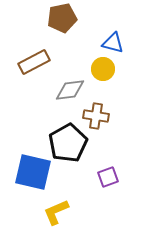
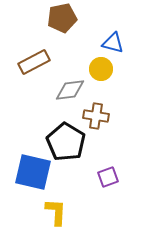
yellow circle: moved 2 px left
black pentagon: moved 2 px left, 1 px up; rotated 12 degrees counterclockwise
yellow L-shape: rotated 116 degrees clockwise
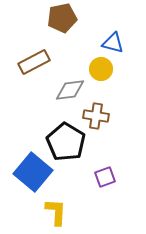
blue square: rotated 27 degrees clockwise
purple square: moved 3 px left
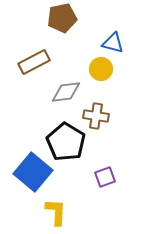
gray diamond: moved 4 px left, 2 px down
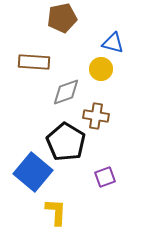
brown rectangle: rotated 32 degrees clockwise
gray diamond: rotated 12 degrees counterclockwise
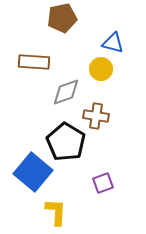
purple square: moved 2 px left, 6 px down
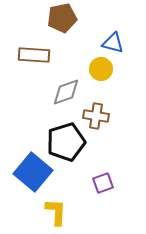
brown rectangle: moved 7 px up
black pentagon: rotated 24 degrees clockwise
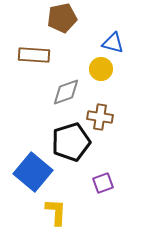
brown cross: moved 4 px right, 1 px down
black pentagon: moved 5 px right
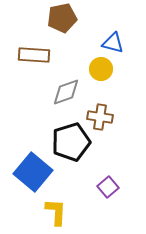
purple square: moved 5 px right, 4 px down; rotated 20 degrees counterclockwise
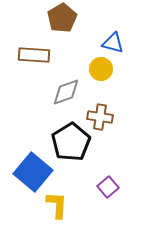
brown pentagon: rotated 20 degrees counterclockwise
black pentagon: rotated 15 degrees counterclockwise
yellow L-shape: moved 1 px right, 7 px up
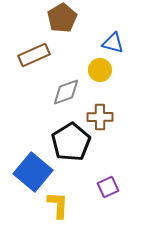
brown rectangle: rotated 28 degrees counterclockwise
yellow circle: moved 1 px left, 1 px down
brown cross: rotated 10 degrees counterclockwise
purple square: rotated 15 degrees clockwise
yellow L-shape: moved 1 px right
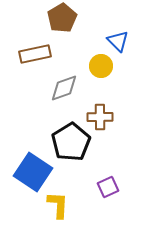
blue triangle: moved 5 px right, 2 px up; rotated 30 degrees clockwise
brown rectangle: moved 1 px right, 1 px up; rotated 12 degrees clockwise
yellow circle: moved 1 px right, 4 px up
gray diamond: moved 2 px left, 4 px up
blue square: rotated 6 degrees counterclockwise
